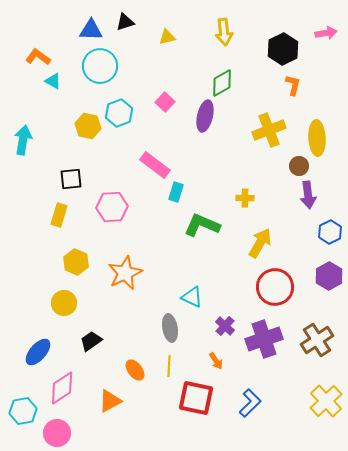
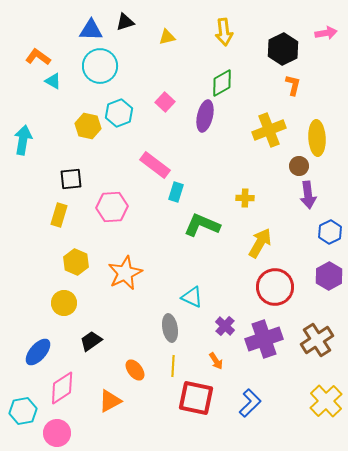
yellow line at (169, 366): moved 4 px right
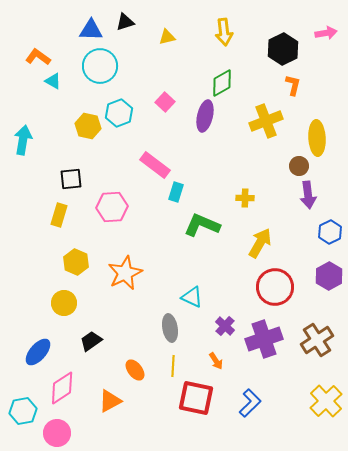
yellow cross at (269, 130): moved 3 px left, 9 px up
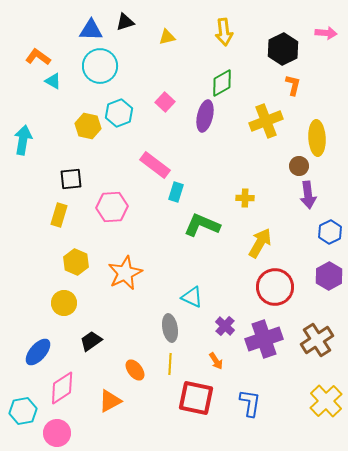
pink arrow at (326, 33): rotated 15 degrees clockwise
yellow line at (173, 366): moved 3 px left, 2 px up
blue L-shape at (250, 403): rotated 36 degrees counterclockwise
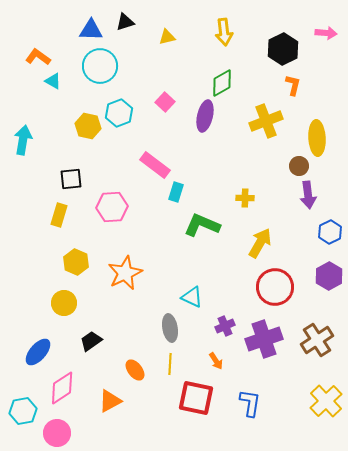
purple cross at (225, 326): rotated 24 degrees clockwise
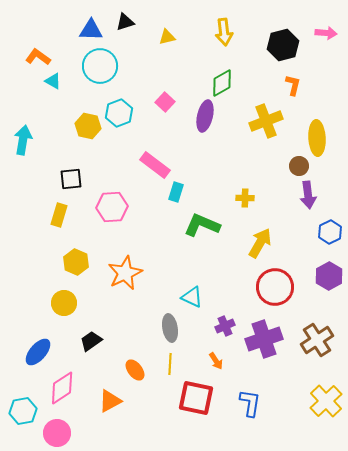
black hexagon at (283, 49): moved 4 px up; rotated 12 degrees clockwise
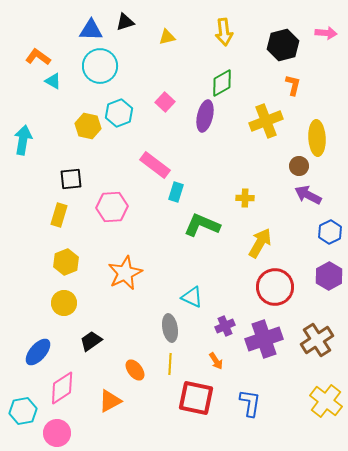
purple arrow at (308, 195): rotated 124 degrees clockwise
yellow hexagon at (76, 262): moved 10 px left; rotated 15 degrees clockwise
yellow cross at (326, 401): rotated 8 degrees counterclockwise
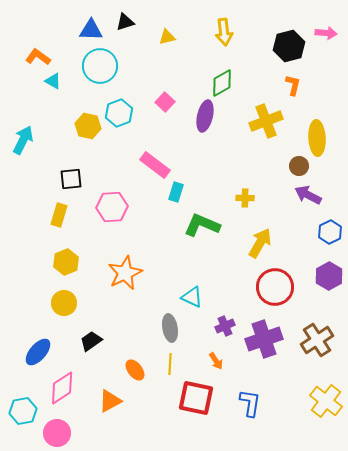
black hexagon at (283, 45): moved 6 px right, 1 px down
cyan arrow at (23, 140): rotated 16 degrees clockwise
